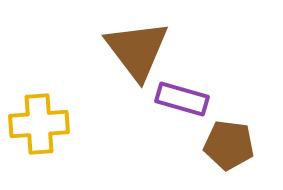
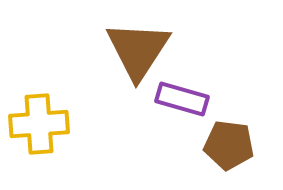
brown triangle: moved 1 px right; rotated 10 degrees clockwise
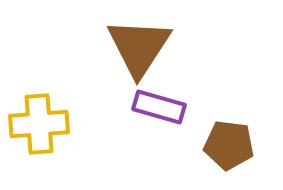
brown triangle: moved 1 px right, 3 px up
purple rectangle: moved 23 px left, 8 px down
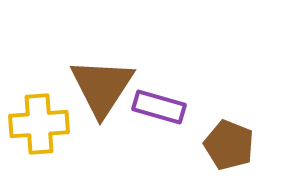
brown triangle: moved 37 px left, 40 px down
brown pentagon: rotated 15 degrees clockwise
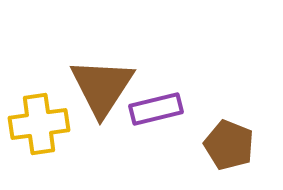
purple rectangle: moved 3 px left, 2 px down; rotated 30 degrees counterclockwise
yellow cross: rotated 4 degrees counterclockwise
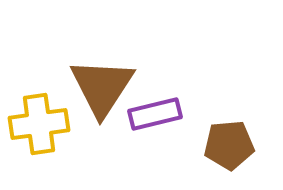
purple rectangle: moved 1 px left, 5 px down
brown pentagon: rotated 27 degrees counterclockwise
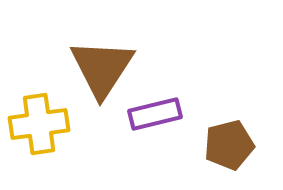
brown triangle: moved 19 px up
brown pentagon: rotated 9 degrees counterclockwise
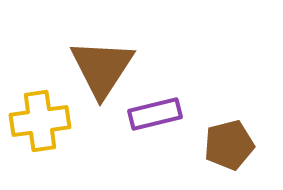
yellow cross: moved 1 px right, 3 px up
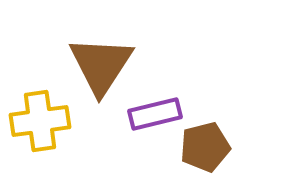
brown triangle: moved 1 px left, 3 px up
brown pentagon: moved 24 px left, 2 px down
